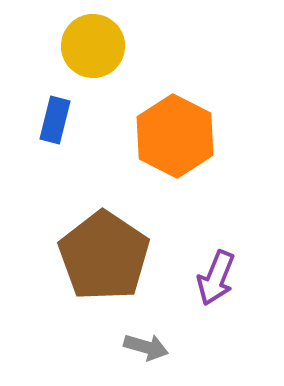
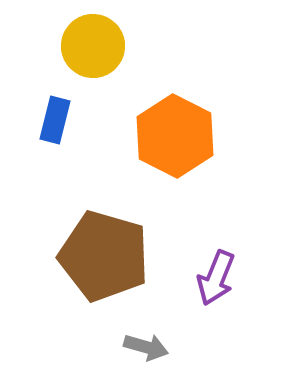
brown pentagon: rotated 18 degrees counterclockwise
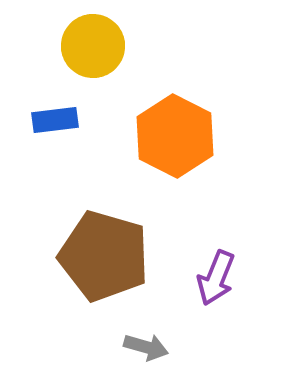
blue rectangle: rotated 69 degrees clockwise
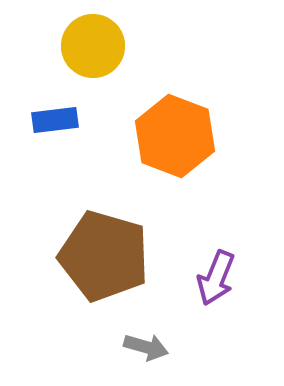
orange hexagon: rotated 6 degrees counterclockwise
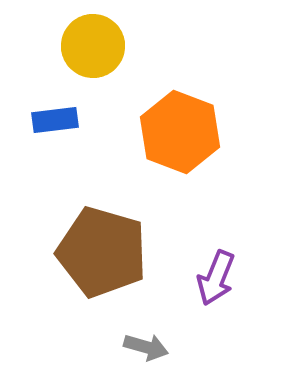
orange hexagon: moved 5 px right, 4 px up
brown pentagon: moved 2 px left, 4 px up
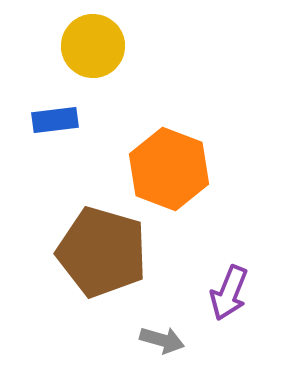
orange hexagon: moved 11 px left, 37 px down
purple arrow: moved 13 px right, 15 px down
gray arrow: moved 16 px right, 7 px up
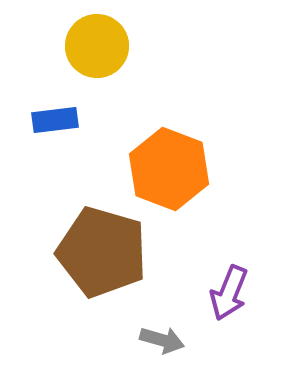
yellow circle: moved 4 px right
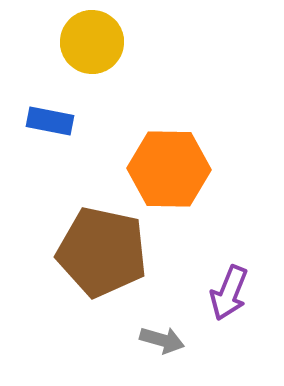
yellow circle: moved 5 px left, 4 px up
blue rectangle: moved 5 px left, 1 px down; rotated 18 degrees clockwise
orange hexagon: rotated 20 degrees counterclockwise
brown pentagon: rotated 4 degrees counterclockwise
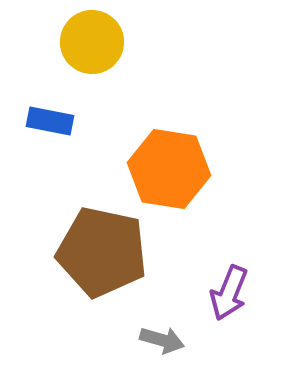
orange hexagon: rotated 8 degrees clockwise
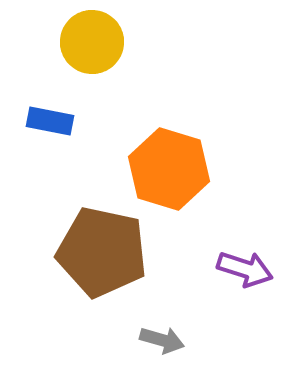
orange hexagon: rotated 8 degrees clockwise
purple arrow: moved 16 px right, 24 px up; rotated 94 degrees counterclockwise
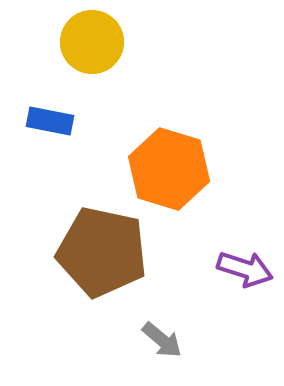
gray arrow: rotated 24 degrees clockwise
